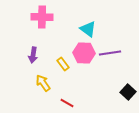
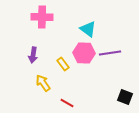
black square: moved 3 px left, 5 px down; rotated 21 degrees counterclockwise
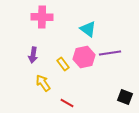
pink hexagon: moved 4 px down; rotated 15 degrees counterclockwise
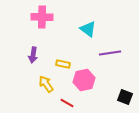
pink hexagon: moved 23 px down
yellow rectangle: rotated 40 degrees counterclockwise
yellow arrow: moved 3 px right, 1 px down
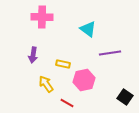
black square: rotated 14 degrees clockwise
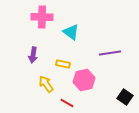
cyan triangle: moved 17 px left, 3 px down
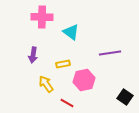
yellow rectangle: rotated 24 degrees counterclockwise
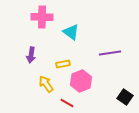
purple arrow: moved 2 px left
pink hexagon: moved 3 px left, 1 px down; rotated 10 degrees counterclockwise
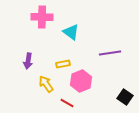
purple arrow: moved 3 px left, 6 px down
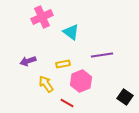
pink cross: rotated 25 degrees counterclockwise
purple line: moved 8 px left, 2 px down
purple arrow: rotated 63 degrees clockwise
